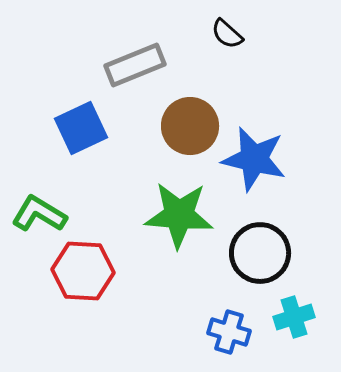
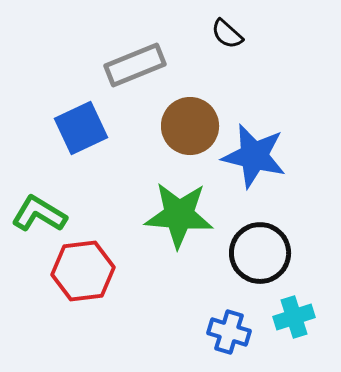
blue star: moved 3 px up
red hexagon: rotated 10 degrees counterclockwise
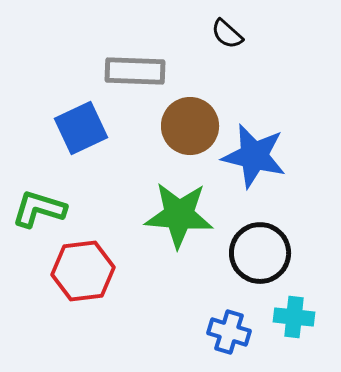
gray rectangle: moved 6 px down; rotated 24 degrees clockwise
green L-shape: moved 5 px up; rotated 14 degrees counterclockwise
cyan cross: rotated 24 degrees clockwise
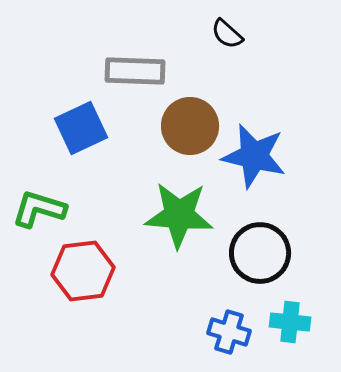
cyan cross: moved 4 px left, 5 px down
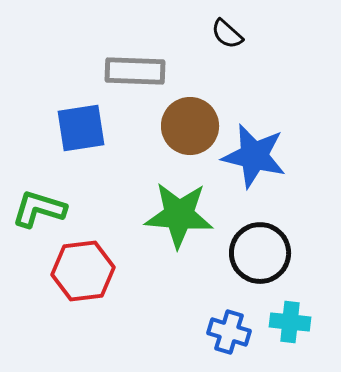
blue square: rotated 16 degrees clockwise
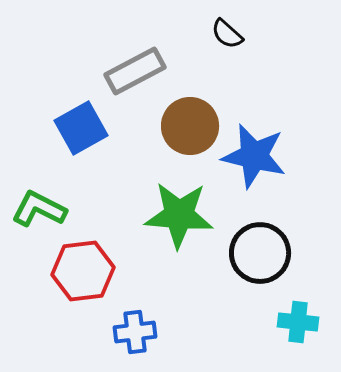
gray rectangle: rotated 30 degrees counterclockwise
blue square: rotated 20 degrees counterclockwise
green L-shape: rotated 10 degrees clockwise
cyan cross: moved 8 px right
blue cross: moved 94 px left; rotated 24 degrees counterclockwise
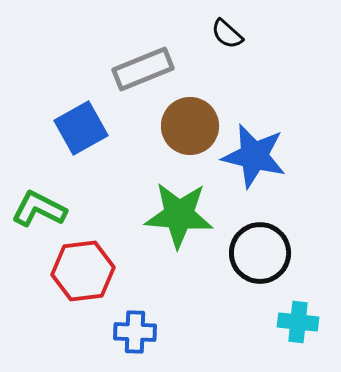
gray rectangle: moved 8 px right, 2 px up; rotated 6 degrees clockwise
blue cross: rotated 9 degrees clockwise
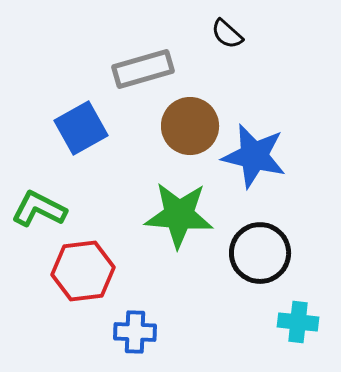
gray rectangle: rotated 6 degrees clockwise
